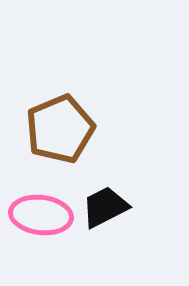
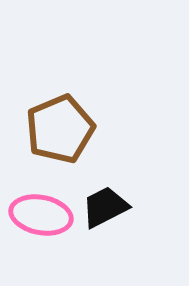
pink ellipse: rotated 4 degrees clockwise
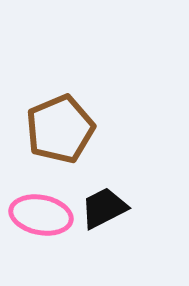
black trapezoid: moved 1 px left, 1 px down
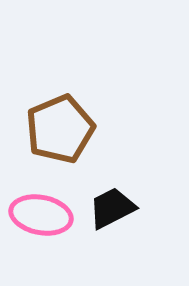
black trapezoid: moved 8 px right
